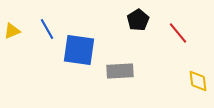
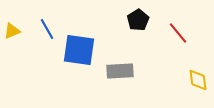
yellow diamond: moved 1 px up
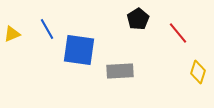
black pentagon: moved 1 px up
yellow triangle: moved 3 px down
yellow diamond: moved 8 px up; rotated 25 degrees clockwise
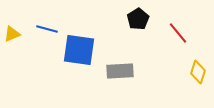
blue line: rotated 45 degrees counterclockwise
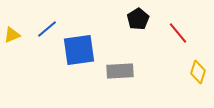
blue line: rotated 55 degrees counterclockwise
yellow triangle: moved 1 px down
blue square: rotated 16 degrees counterclockwise
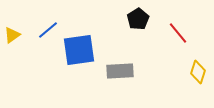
blue line: moved 1 px right, 1 px down
yellow triangle: rotated 12 degrees counterclockwise
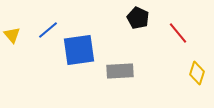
black pentagon: moved 1 px up; rotated 15 degrees counterclockwise
yellow triangle: rotated 36 degrees counterclockwise
yellow diamond: moved 1 px left, 1 px down
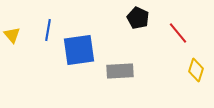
blue line: rotated 40 degrees counterclockwise
yellow diamond: moved 1 px left, 3 px up
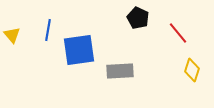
yellow diamond: moved 4 px left
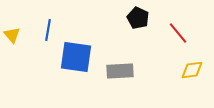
blue square: moved 3 px left, 7 px down; rotated 16 degrees clockwise
yellow diamond: rotated 65 degrees clockwise
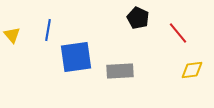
blue square: rotated 16 degrees counterclockwise
